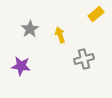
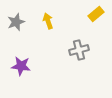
gray star: moved 14 px left, 7 px up; rotated 12 degrees clockwise
yellow arrow: moved 12 px left, 14 px up
gray cross: moved 5 px left, 9 px up
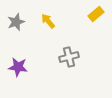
yellow arrow: rotated 21 degrees counterclockwise
gray cross: moved 10 px left, 7 px down
purple star: moved 3 px left, 1 px down
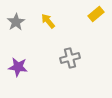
gray star: rotated 12 degrees counterclockwise
gray cross: moved 1 px right, 1 px down
